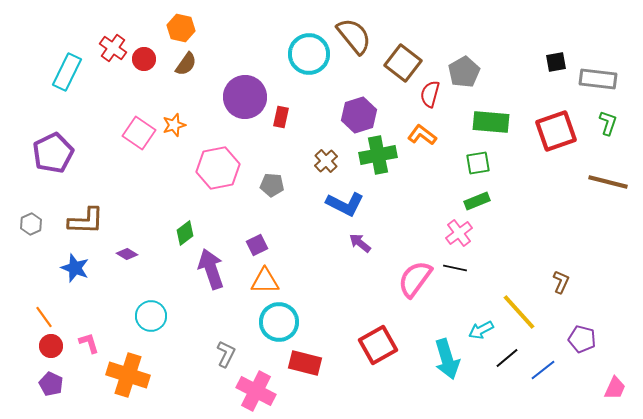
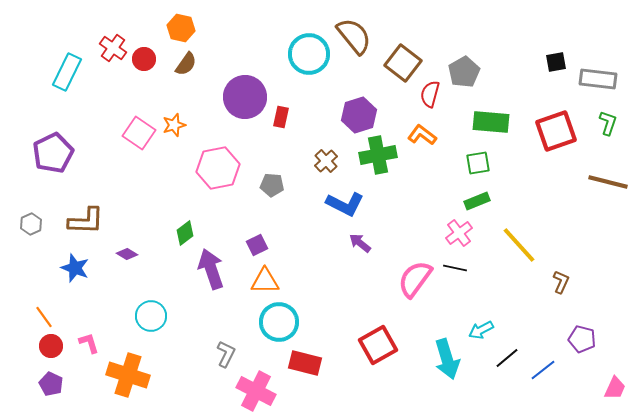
yellow line at (519, 312): moved 67 px up
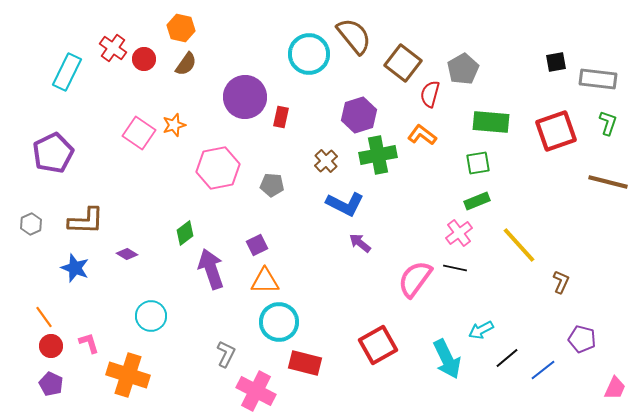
gray pentagon at (464, 72): moved 1 px left, 3 px up
cyan arrow at (447, 359): rotated 9 degrees counterclockwise
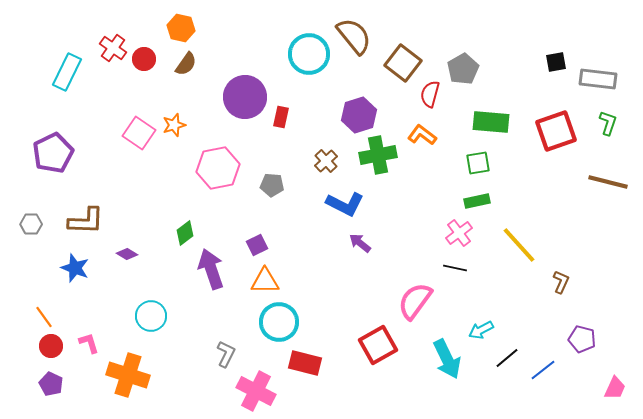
green rectangle at (477, 201): rotated 10 degrees clockwise
gray hexagon at (31, 224): rotated 25 degrees clockwise
pink semicircle at (415, 279): moved 22 px down
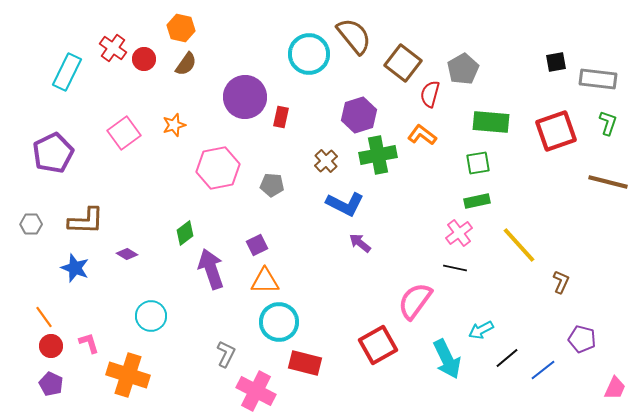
pink square at (139, 133): moved 15 px left; rotated 20 degrees clockwise
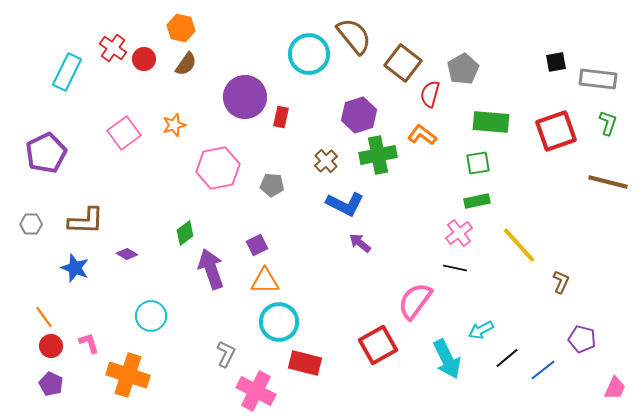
purple pentagon at (53, 153): moved 7 px left
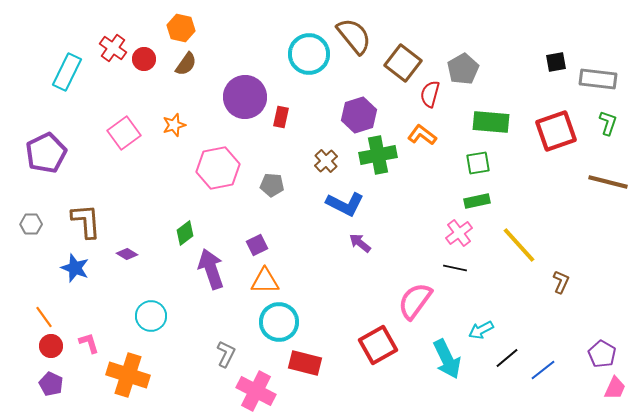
brown L-shape at (86, 221): rotated 96 degrees counterclockwise
purple pentagon at (582, 339): moved 20 px right, 15 px down; rotated 16 degrees clockwise
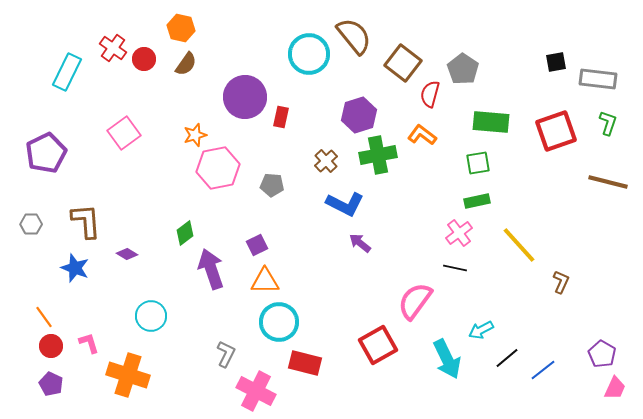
gray pentagon at (463, 69): rotated 8 degrees counterclockwise
orange star at (174, 125): moved 21 px right, 10 px down
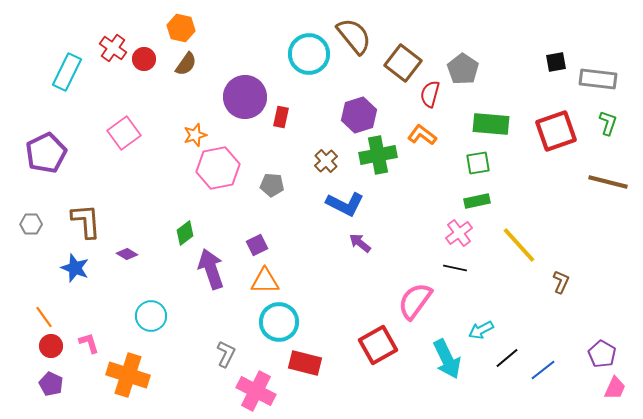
green rectangle at (491, 122): moved 2 px down
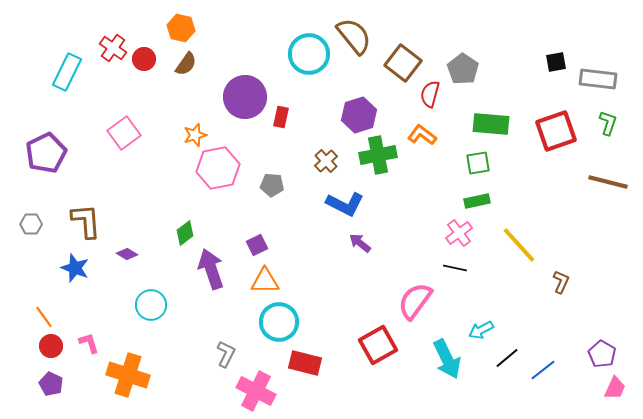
cyan circle at (151, 316): moved 11 px up
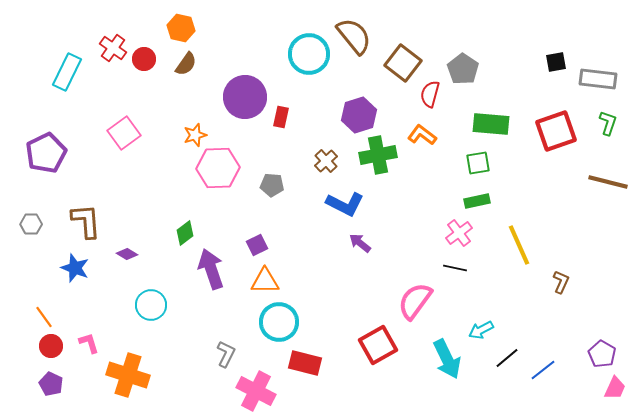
pink hexagon at (218, 168): rotated 9 degrees clockwise
yellow line at (519, 245): rotated 18 degrees clockwise
